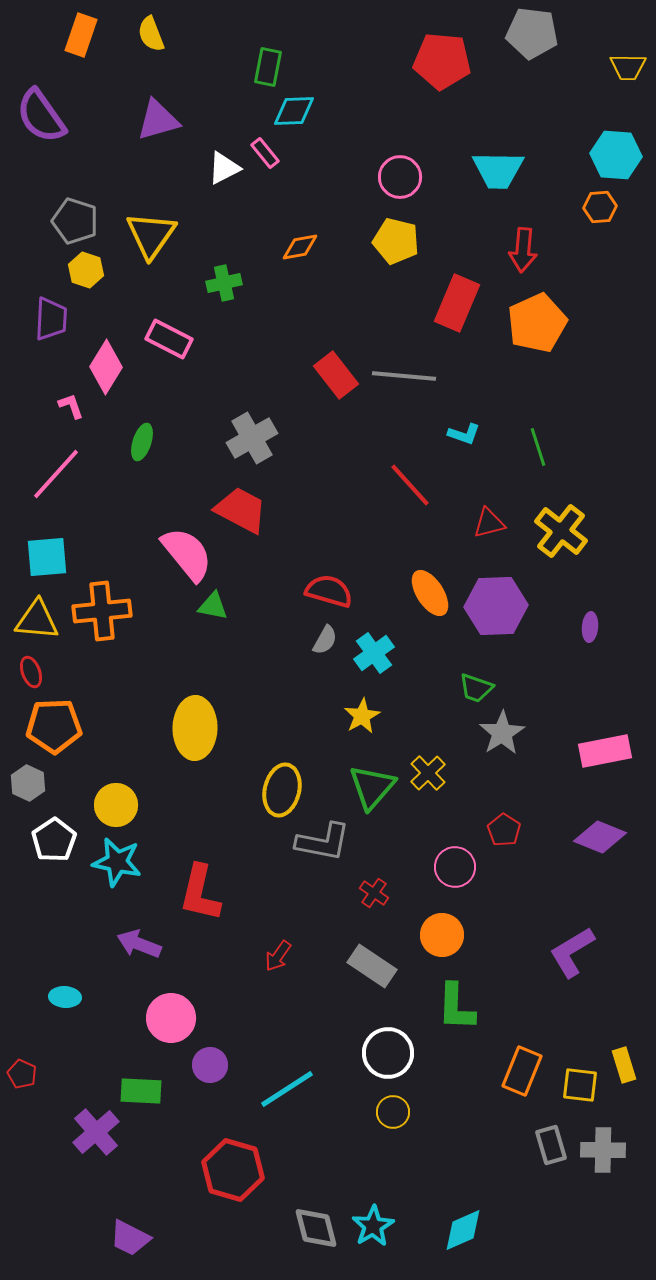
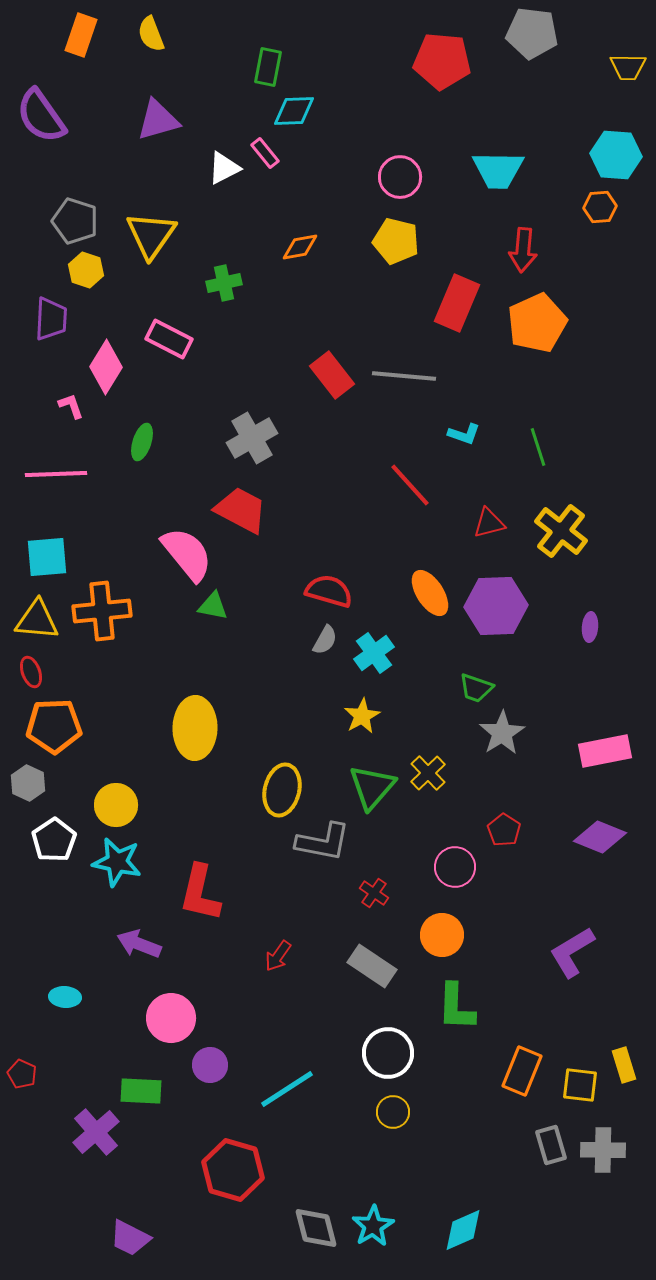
red rectangle at (336, 375): moved 4 px left
pink line at (56, 474): rotated 46 degrees clockwise
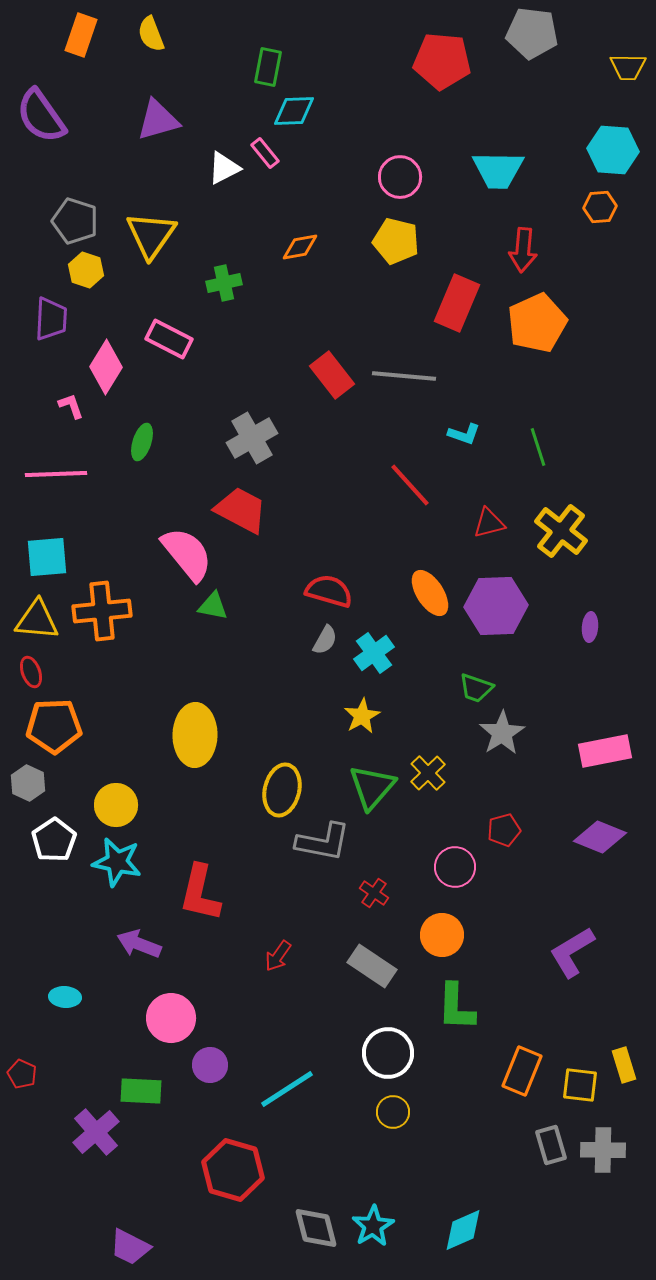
cyan hexagon at (616, 155): moved 3 px left, 5 px up
yellow ellipse at (195, 728): moved 7 px down
red pentagon at (504, 830): rotated 24 degrees clockwise
purple trapezoid at (130, 1238): moved 9 px down
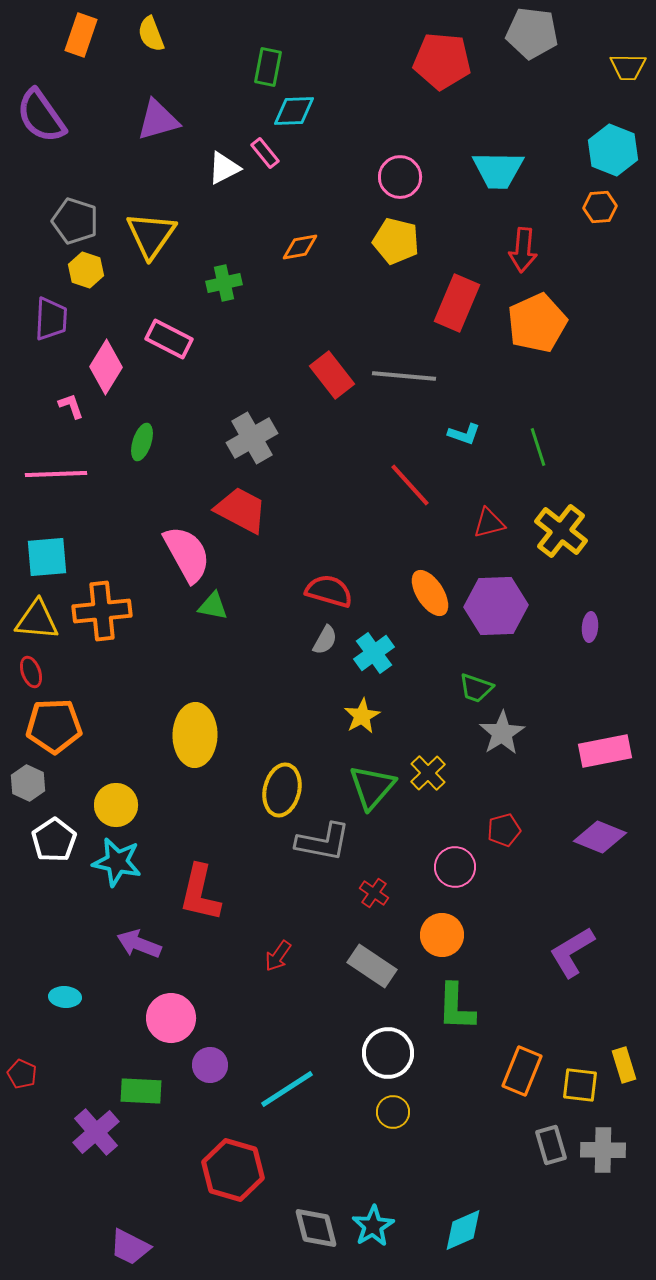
cyan hexagon at (613, 150): rotated 18 degrees clockwise
pink semicircle at (187, 554): rotated 10 degrees clockwise
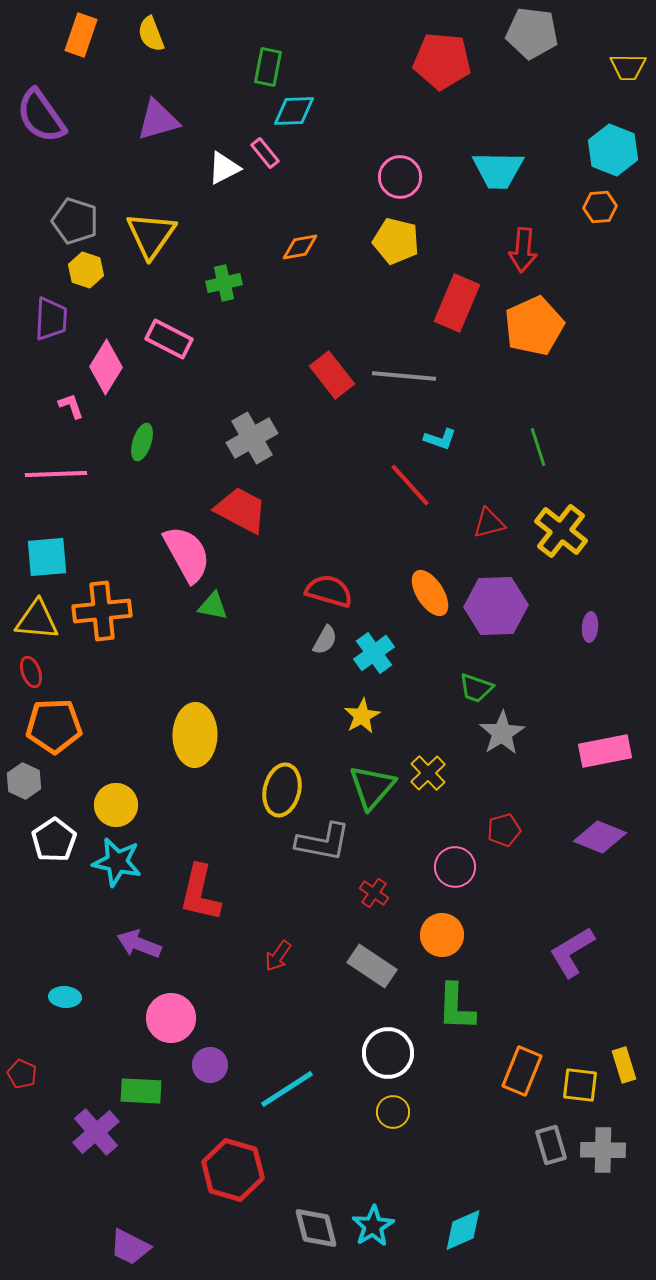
orange pentagon at (537, 323): moved 3 px left, 3 px down
cyan L-shape at (464, 434): moved 24 px left, 5 px down
gray hexagon at (28, 783): moved 4 px left, 2 px up
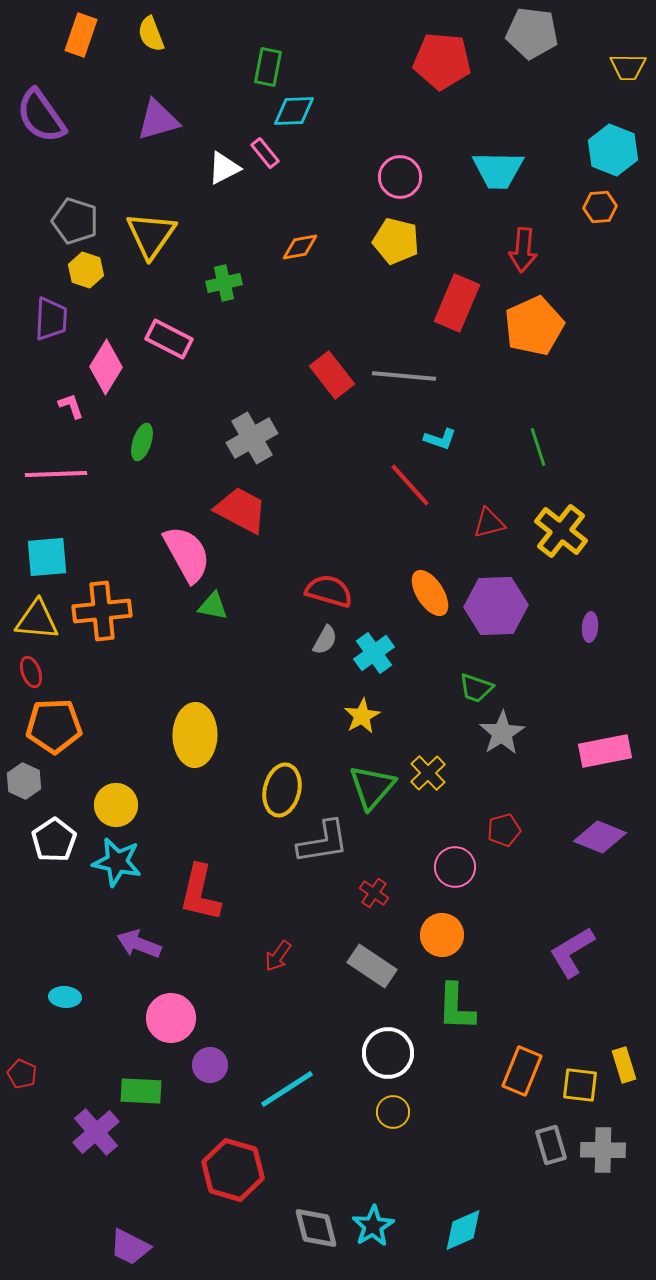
gray L-shape at (323, 842): rotated 20 degrees counterclockwise
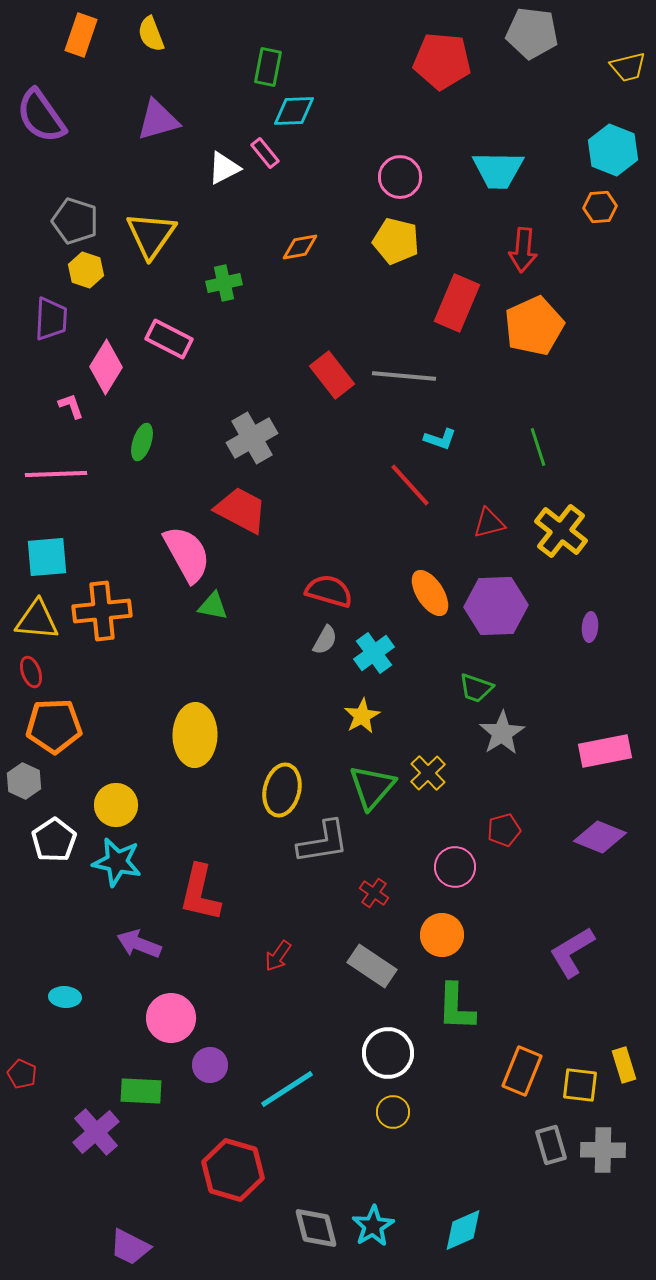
yellow trapezoid at (628, 67): rotated 15 degrees counterclockwise
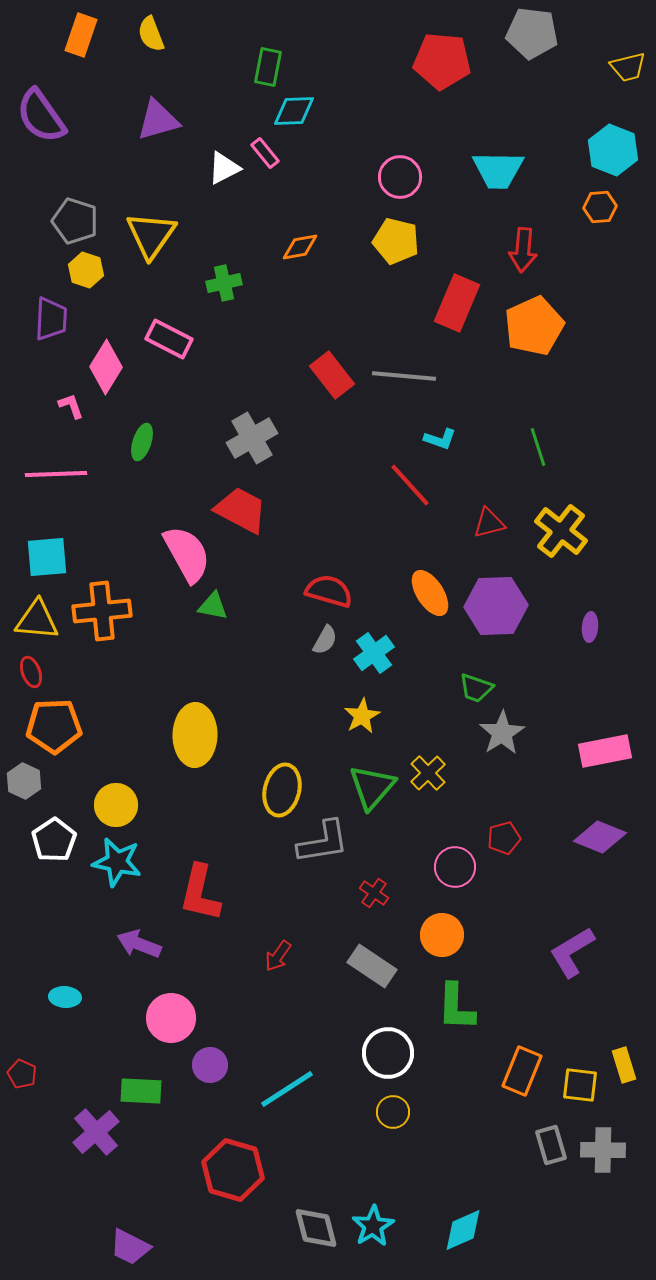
red pentagon at (504, 830): moved 8 px down
